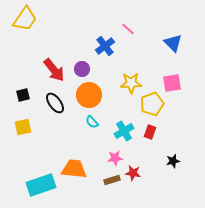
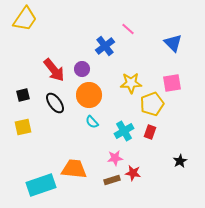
black star: moved 7 px right; rotated 16 degrees counterclockwise
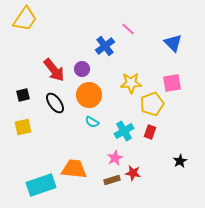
cyan semicircle: rotated 16 degrees counterclockwise
pink star: rotated 21 degrees counterclockwise
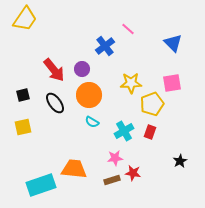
pink star: rotated 21 degrees clockwise
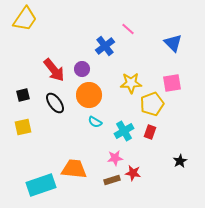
cyan semicircle: moved 3 px right
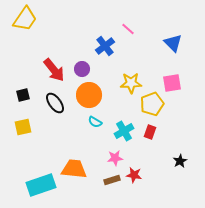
red star: moved 1 px right, 2 px down
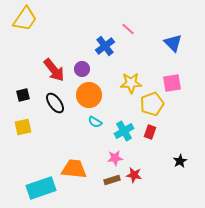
cyan rectangle: moved 3 px down
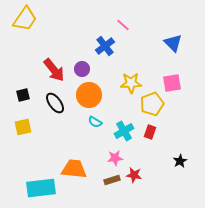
pink line: moved 5 px left, 4 px up
cyan rectangle: rotated 12 degrees clockwise
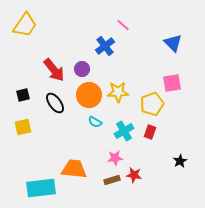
yellow trapezoid: moved 6 px down
yellow star: moved 13 px left, 9 px down
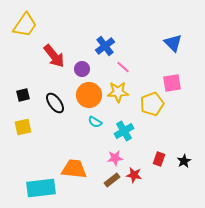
pink line: moved 42 px down
red arrow: moved 14 px up
red rectangle: moved 9 px right, 27 px down
black star: moved 4 px right
brown rectangle: rotated 21 degrees counterclockwise
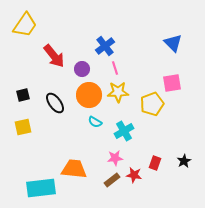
pink line: moved 8 px left, 1 px down; rotated 32 degrees clockwise
red rectangle: moved 4 px left, 4 px down
